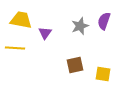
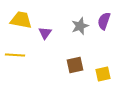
yellow line: moved 7 px down
yellow square: rotated 21 degrees counterclockwise
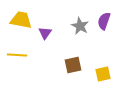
gray star: rotated 24 degrees counterclockwise
yellow line: moved 2 px right
brown square: moved 2 px left
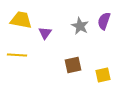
yellow square: moved 1 px down
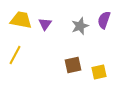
purple semicircle: moved 1 px up
gray star: rotated 24 degrees clockwise
purple triangle: moved 9 px up
yellow line: moved 2 px left; rotated 66 degrees counterclockwise
yellow square: moved 4 px left, 3 px up
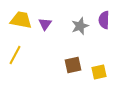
purple semicircle: rotated 18 degrees counterclockwise
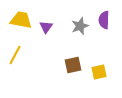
purple triangle: moved 1 px right, 3 px down
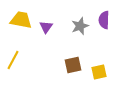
yellow line: moved 2 px left, 5 px down
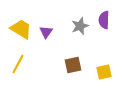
yellow trapezoid: moved 9 px down; rotated 20 degrees clockwise
purple triangle: moved 5 px down
yellow line: moved 5 px right, 4 px down
yellow square: moved 5 px right
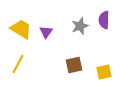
brown square: moved 1 px right
